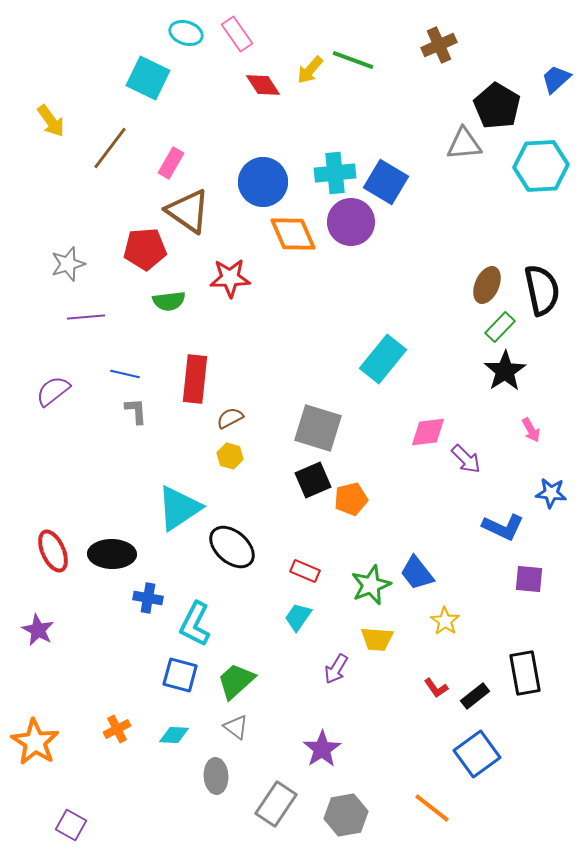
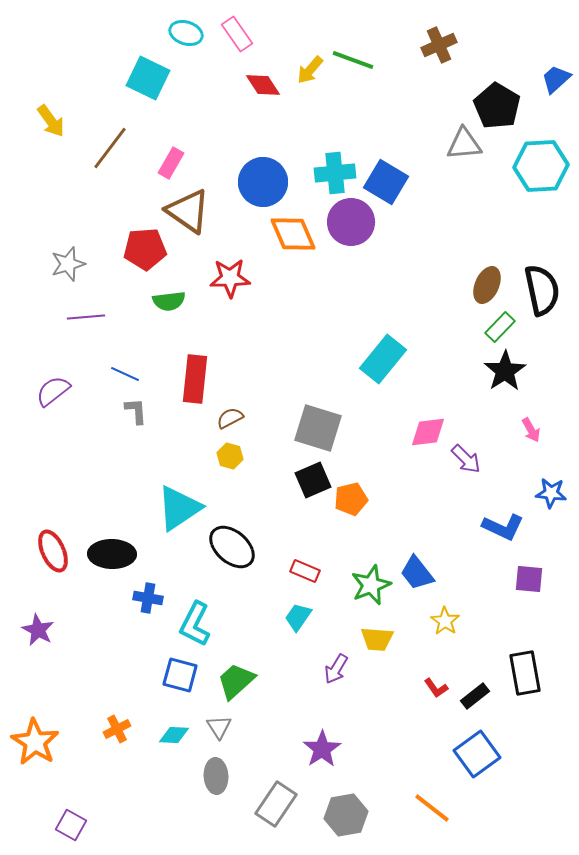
blue line at (125, 374): rotated 12 degrees clockwise
gray triangle at (236, 727): moved 17 px left; rotated 20 degrees clockwise
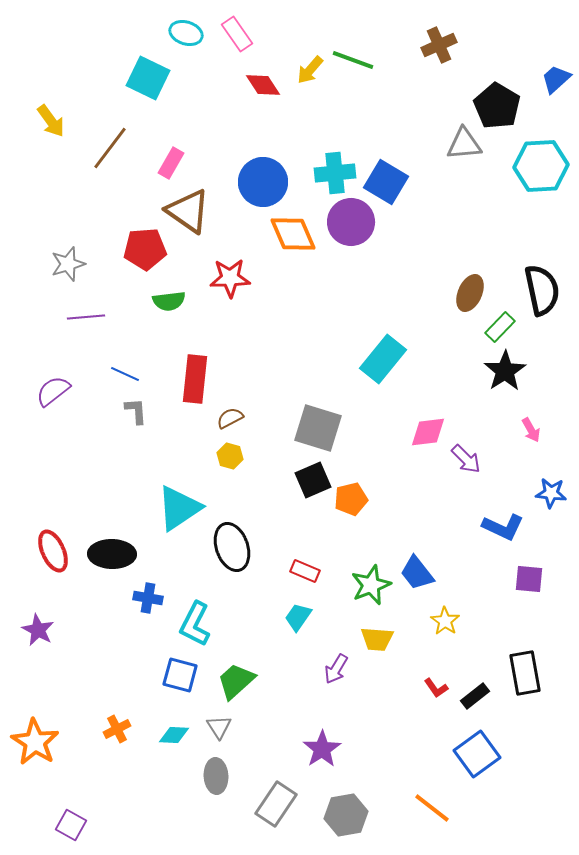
brown ellipse at (487, 285): moved 17 px left, 8 px down
black ellipse at (232, 547): rotated 30 degrees clockwise
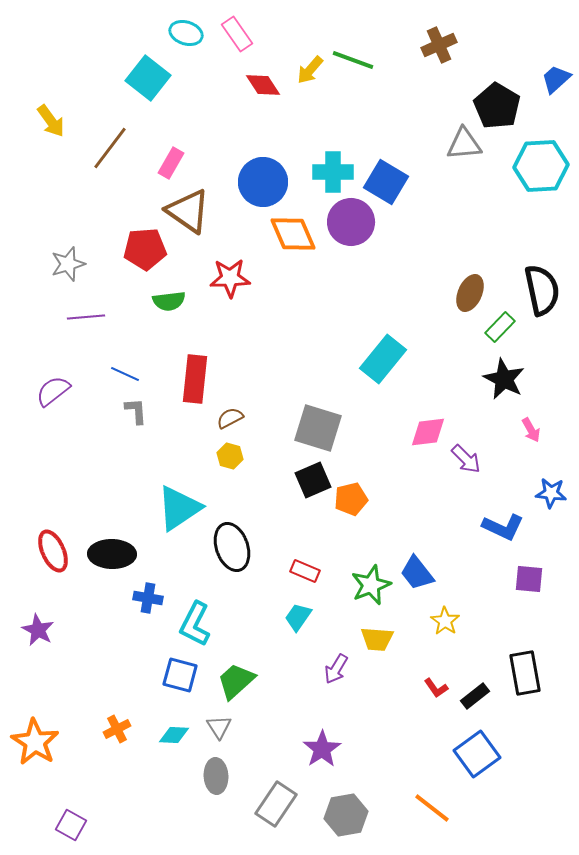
cyan square at (148, 78): rotated 12 degrees clockwise
cyan cross at (335, 173): moved 2 px left, 1 px up; rotated 6 degrees clockwise
black star at (505, 371): moved 1 px left, 8 px down; rotated 12 degrees counterclockwise
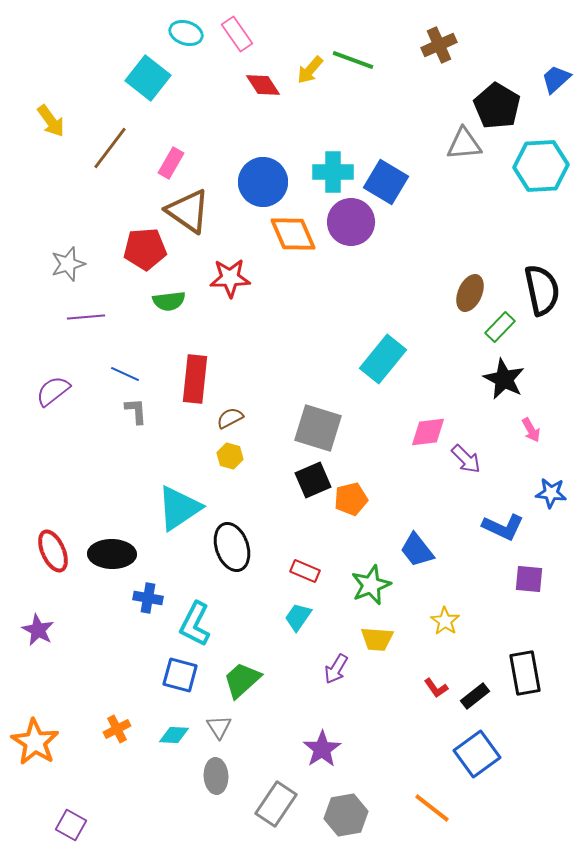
blue trapezoid at (417, 573): moved 23 px up
green trapezoid at (236, 681): moved 6 px right, 1 px up
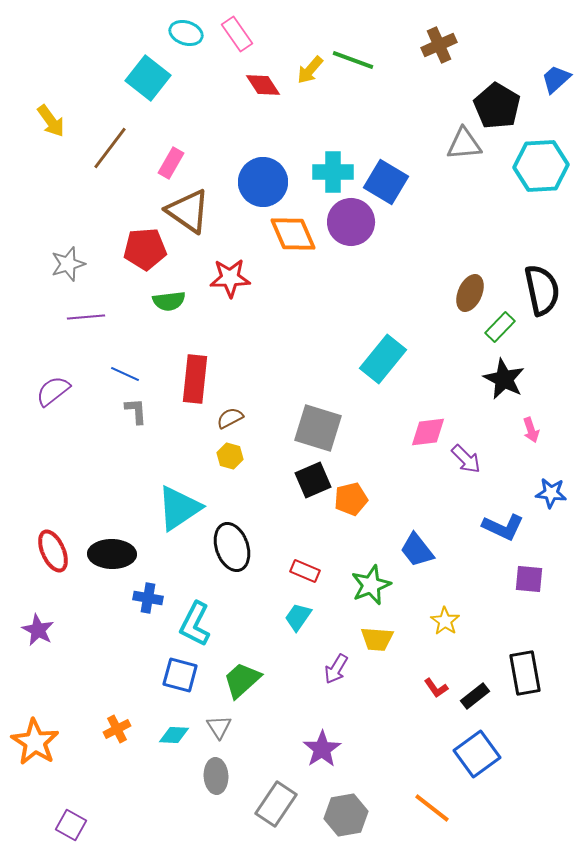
pink arrow at (531, 430): rotated 10 degrees clockwise
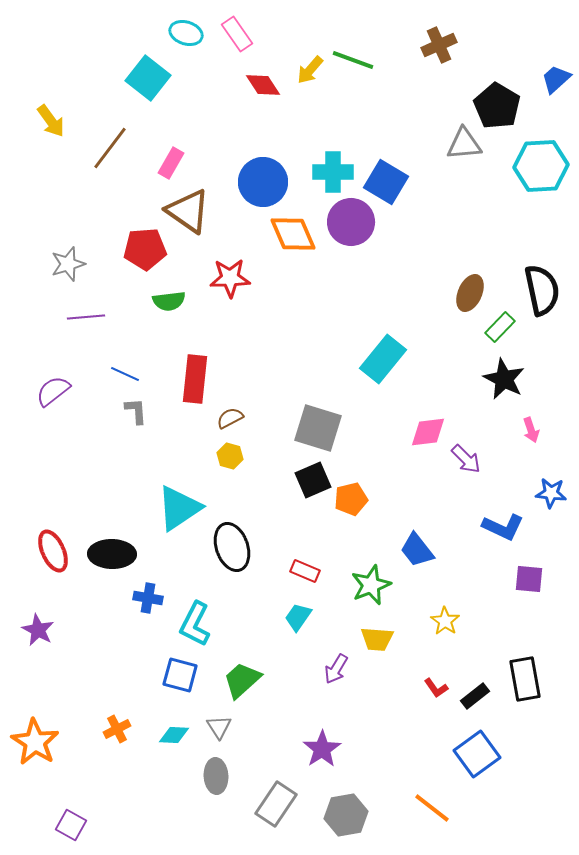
black rectangle at (525, 673): moved 6 px down
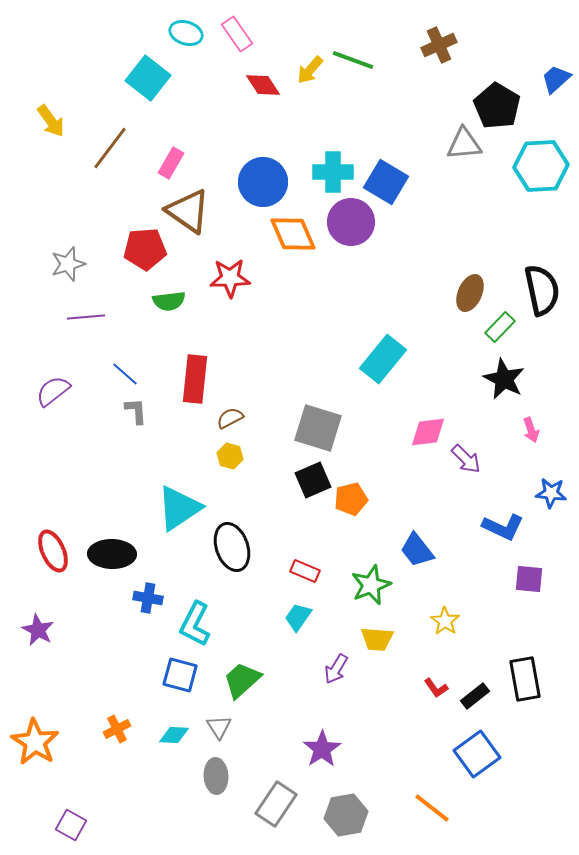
blue line at (125, 374): rotated 16 degrees clockwise
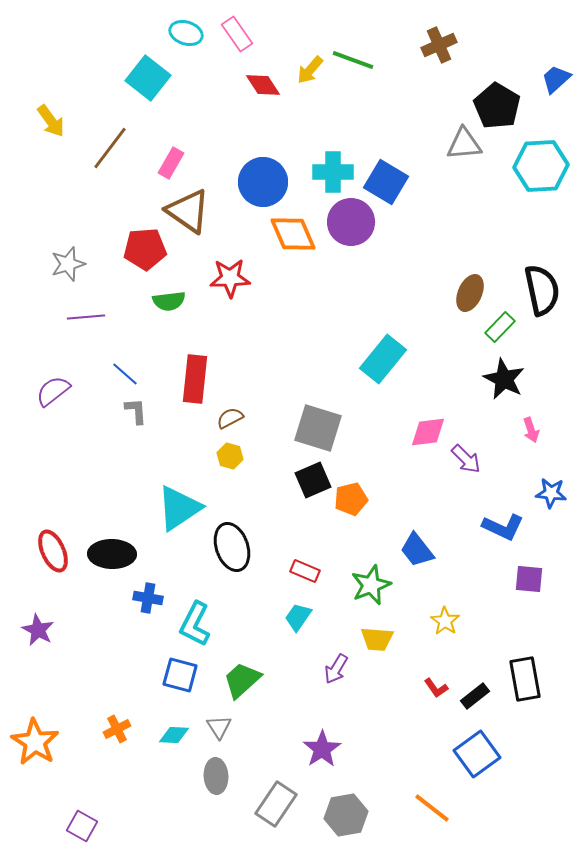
purple square at (71, 825): moved 11 px right, 1 px down
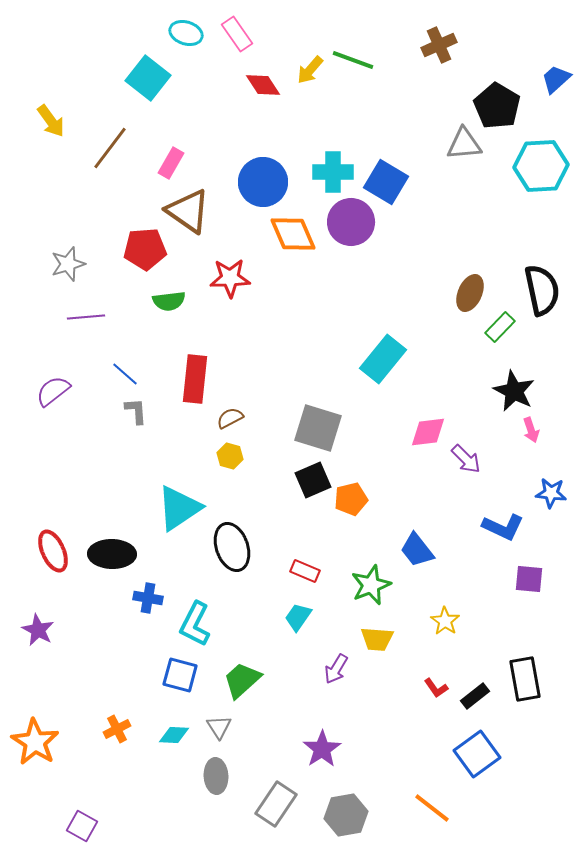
black star at (504, 379): moved 10 px right, 12 px down
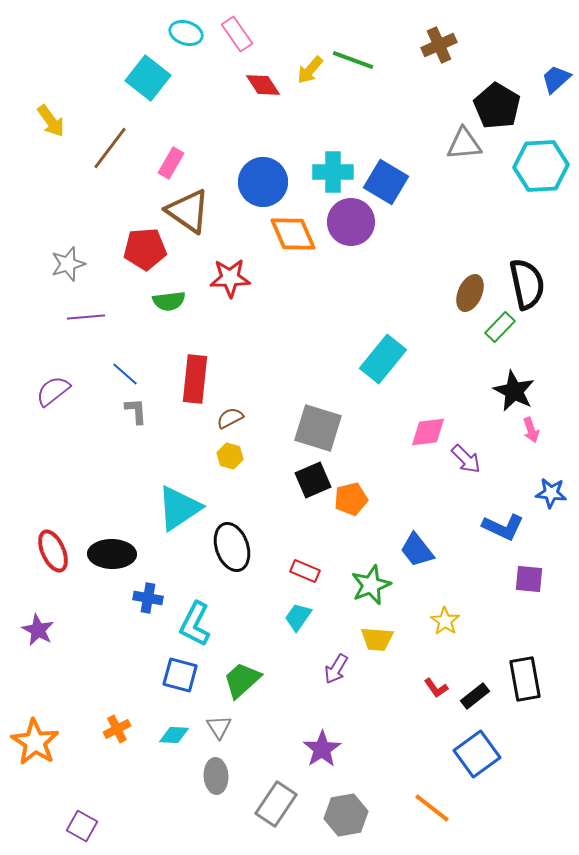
black semicircle at (542, 290): moved 15 px left, 6 px up
